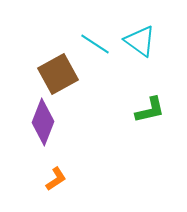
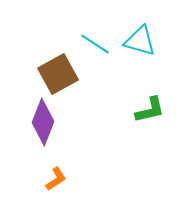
cyan triangle: rotated 20 degrees counterclockwise
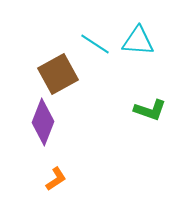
cyan triangle: moved 2 px left; rotated 12 degrees counterclockwise
green L-shape: rotated 32 degrees clockwise
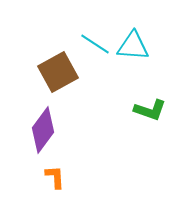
cyan triangle: moved 5 px left, 5 px down
brown square: moved 2 px up
purple diamond: moved 8 px down; rotated 15 degrees clockwise
orange L-shape: moved 1 px left, 2 px up; rotated 60 degrees counterclockwise
